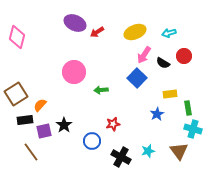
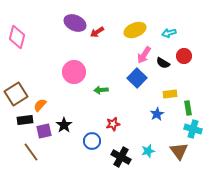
yellow ellipse: moved 2 px up
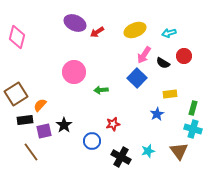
green rectangle: moved 5 px right; rotated 24 degrees clockwise
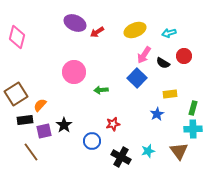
cyan cross: rotated 18 degrees counterclockwise
